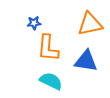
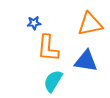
cyan semicircle: moved 2 px right; rotated 85 degrees counterclockwise
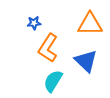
orange triangle: rotated 12 degrees clockwise
orange L-shape: rotated 28 degrees clockwise
blue triangle: rotated 35 degrees clockwise
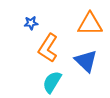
blue star: moved 3 px left
cyan semicircle: moved 1 px left, 1 px down
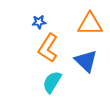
blue star: moved 8 px right, 1 px up
